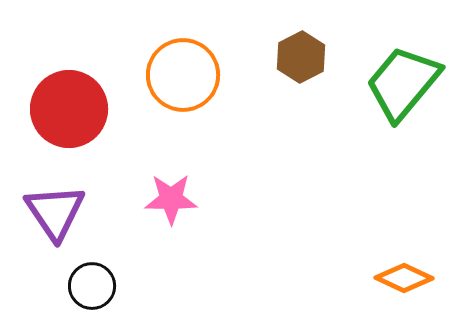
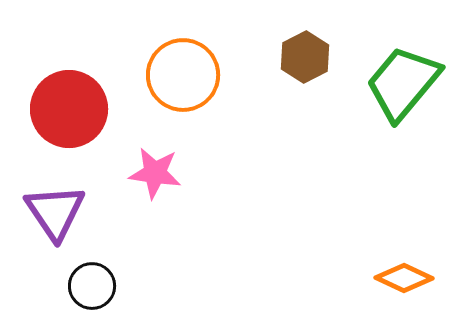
brown hexagon: moved 4 px right
pink star: moved 16 px left, 26 px up; rotated 8 degrees clockwise
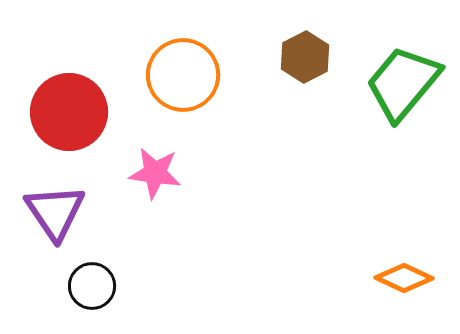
red circle: moved 3 px down
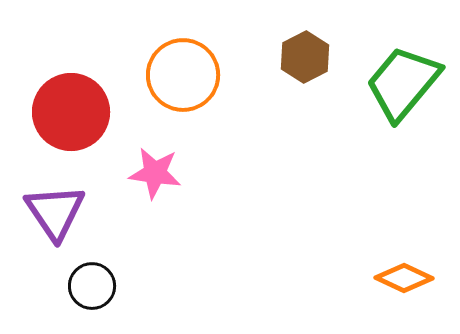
red circle: moved 2 px right
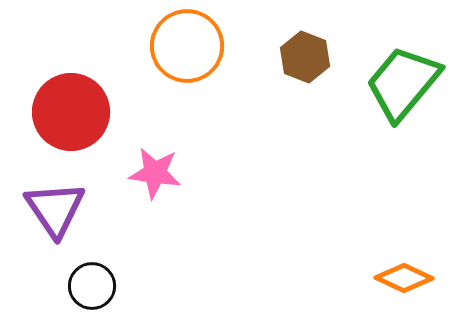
brown hexagon: rotated 12 degrees counterclockwise
orange circle: moved 4 px right, 29 px up
purple triangle: moved 3 px up
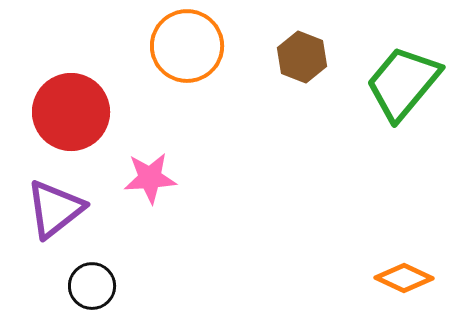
brown hexagon: moved 3 px left
pink star: moved 5 px left, 5 px down; rotated 12 degrees counterclockwise
purple triangle: rotated 26 degrees clockwise
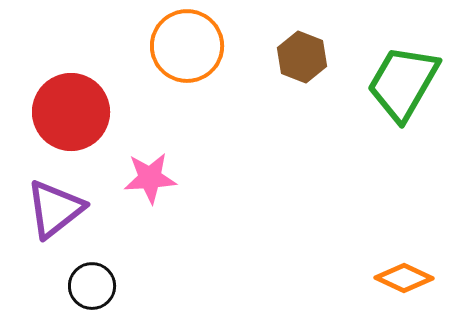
green trapezoid: rotated 10 degrees counterclockwise
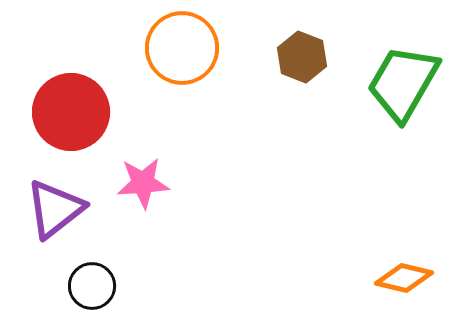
orange circle: moved 5 px left, 2 px down
pink star: moved 7 px left, 5 px down
orange diamond: rotated 12 degrees counterclockwise
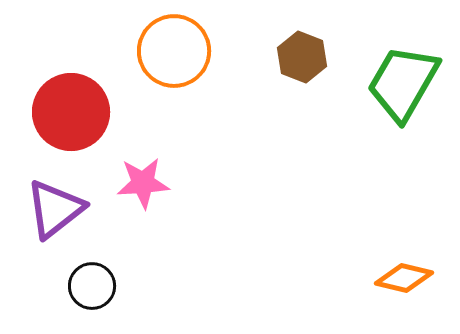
orange circle: moved 8 px left, 3 px down
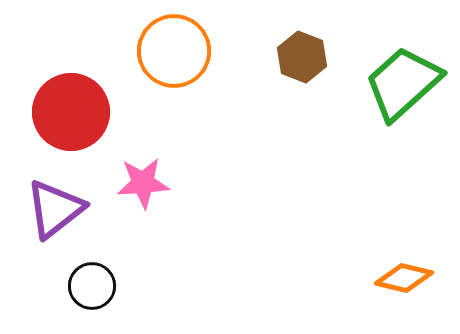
green trapezoid: rotated 18 degrees clockwise
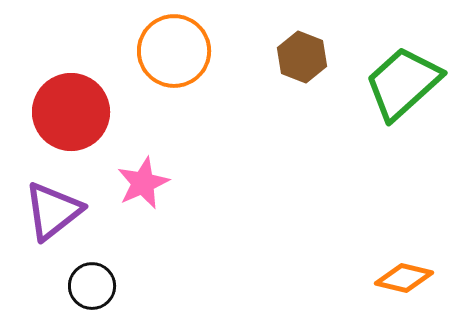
pink star: rotated 20 degrees counterclockwise
purple triangle: moved 2 px left, 2 px down
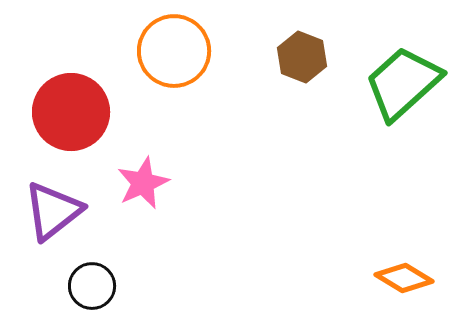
orange diamond: rotated 18 degrees clockwise
